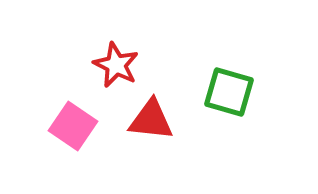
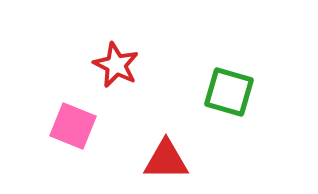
red triangle: moved 15 px right, 40 px down; rotated 6 degrees counterclockwise
pink square: rotated 12 degrees counterclockwise
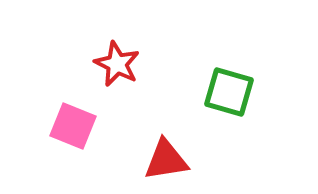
red star: moved 1 px right, 1 px up
red triangle: rotated 9 degrees counterclockwise
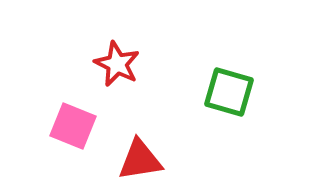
red triangle: moved 26 px left
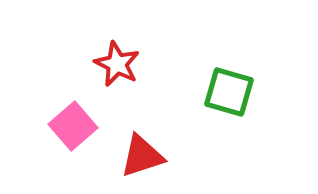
pink square: rotated 27 degrees clockwise
red triangle: moved 2 px right, 4 px up; rotated 9 degrees counterclockwise
